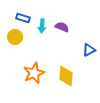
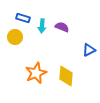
orange star: moved 2 px right
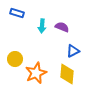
blue rectangle: moved 6 px left, 5 px up
yellow circle: moved 22 px down
blue triangle: moved 16 px left, 1 px down
yellow diamond: moved 1 px right, 2 px up
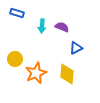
blue triangle: moved 3 px right, 3 px up
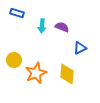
blue triangle: moved 4 px right
yellow circle: moved 1 px left, 1 px down
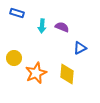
yellow circle: moved 2 px up
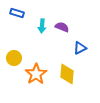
orange star: moved 1 px down; rotated 10 degrees counterclockwise
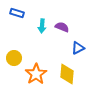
blue triangle: moved 2 px left
